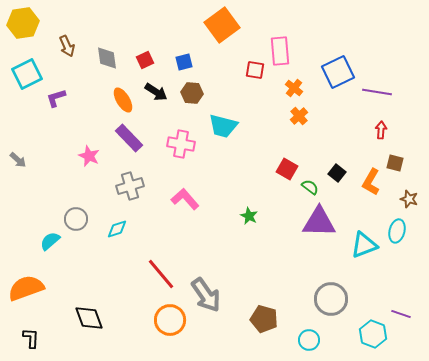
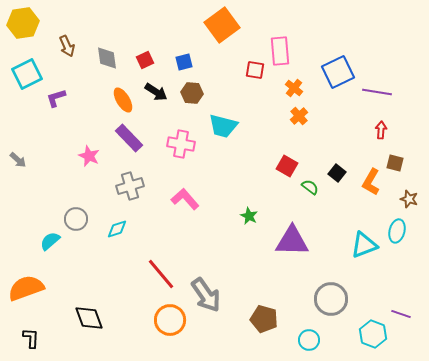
red square at (287, 169): moved 3 px up
purple triangle at (319, 222): moved 27 px left, 19 px down
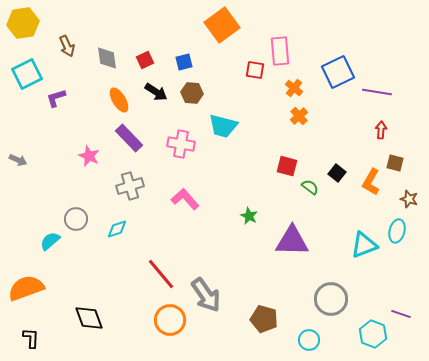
orange ellipse at (123, 100): moved 4 px left
gray arrow at (18, 160): rotated 18 degrees counterclockwise
red square at (287, 166): rotated 15 degrees counterclockwise
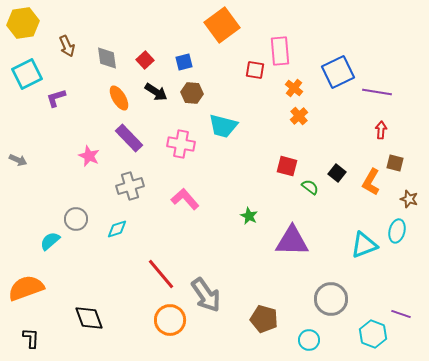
red square at (145, 60): rotated 18 degrees counterclockwise
orange ellipse at (119, 100): moved 2 px up
